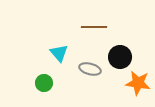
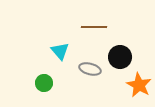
cyan triangle: moved 1 px right, 2 px up
orange star: moved 1 px right, 2 px down; rotated 20 degrees clockwise
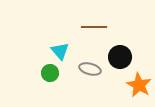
green circle: moved 6 px right, 10 px up
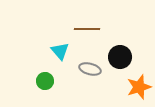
brown line: moved 7 px left, 2 px down
green circle: moved 5 px left, 8 px down
orange star: moved 2 px down; rotated 25 degrees clockwise
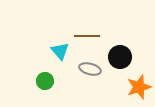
brown line: moved 7 px down
